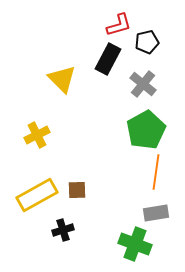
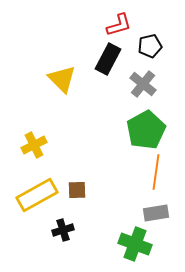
black pentagon: moved 3 px right, 4 px down
yellow cross: moved 3 px left, 10 px down
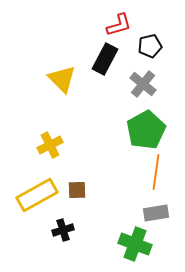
black rectangle: moved 3 px left
yellow cross: moved 16 px right
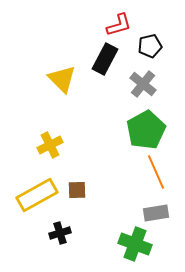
orange line: rotated 32 degrees counterclockwise
black cross: moved 3 px left, 3 px down
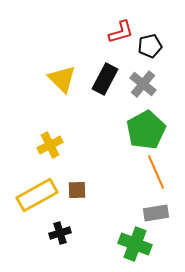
red L-shape: moved 2 px right, 7 px down
black rectangle: moved 20 px down
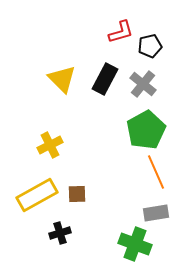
brown square: moved 4 px down
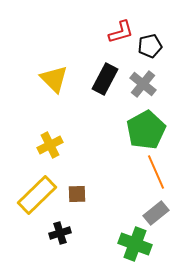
yellow triangle: moved 8 px left
yellow rectangle: rotated 15 degrees counterclockwise
gray rectangle: rotated 30 degrees counterclockwise
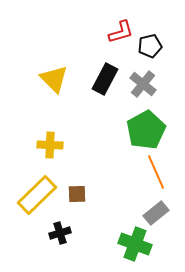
yellow cross: rotated 30 degrees clockwise
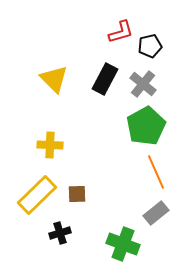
green pentagon: moved 4 px up
green cross: moved 12 px left
